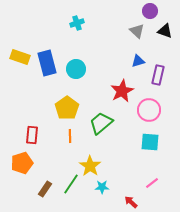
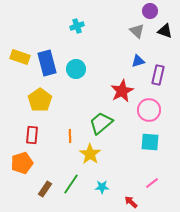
cyan cross: moved 3 px down
yellow pentagon: moved 27 px left, 8 px up
yellow star: moved 12 px up
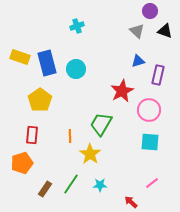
green trapezoid: moved 1 px down; rotated 20 degrees counterclockwise
cyan star: moved 2 px left, 2 px up
